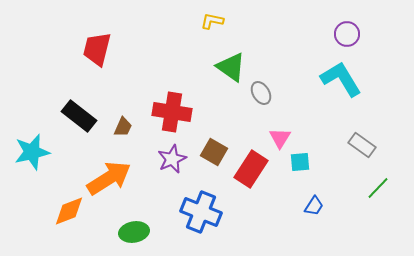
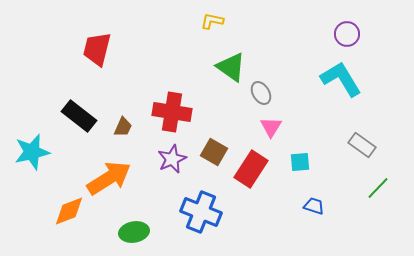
pink triangle: moved 9 px left, 11 px up
blue trapezoid: rotated 105 degrees counterclockwise
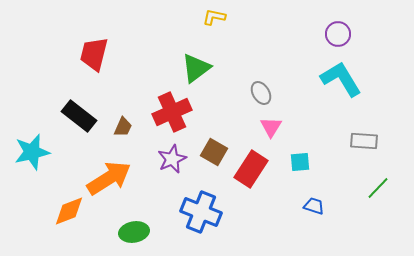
yellow L-shape: moved 2 px right, 4 px up
purple circle: moved 9 px left
red trapezoid: moved 3 px left, 5 px down
green triangle: moved 35 px left, 1 px down; rotated 48 degrees clockwise
red cross: rotated 33 degrees counterclockwise
gray rectangle: moved 2 px right, 4 px up; rotated 32 degrees counterclockwise
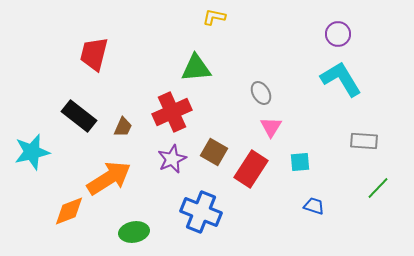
green triangle: rotated 32 degrees clockwise
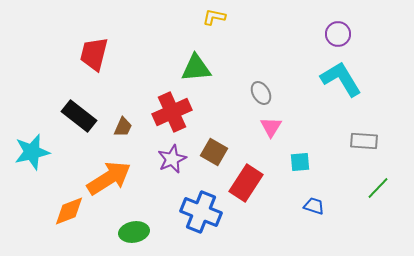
red rectangle: moved 5 px left, 14 px down
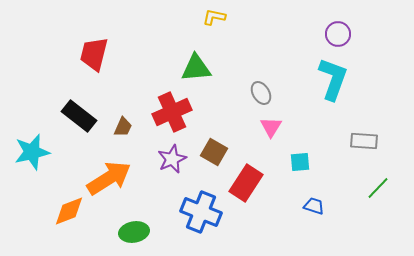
cyan L-shape: moved 8 px left; rotated 51 degrees clockwise
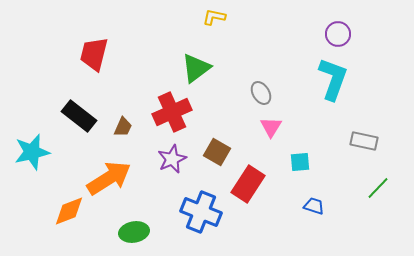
green triangle: rotated 32 degrees counterclockwise
gray rectangle: rotated 8 degrees clockwise
brown square: moved 3 px right
red rectangle: moved 2 px right, 1 px down
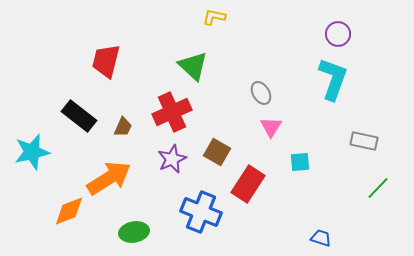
red trapezoid: moved 12 px right, 7 px down
green triangle: moved 3 px left, 2 px up; rotated 40 degrees counterclockwise
blue trapezoid: moved 7 px right, 32 px down
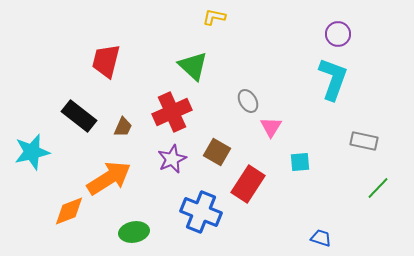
gray ellipse: moved 13 px left, 8 px down
